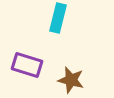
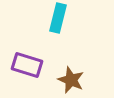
brown star: rotated 8 degrees clockwise
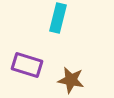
brown star: rotated 12 degrees counterclockwise
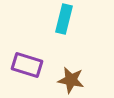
cyan rectangle: moved 6 px right, 1 px down
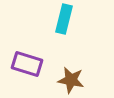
purple rectangle: moved 1 px up
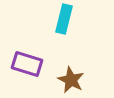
brown star: rotated 16 degrees clockwise
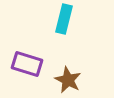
brown star: moved 3 px left
